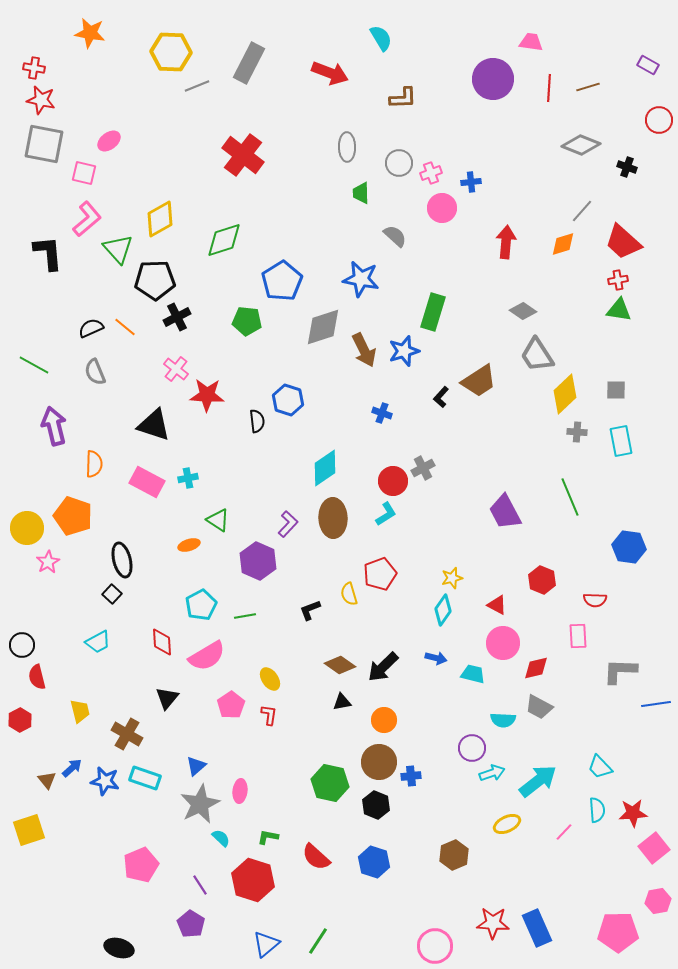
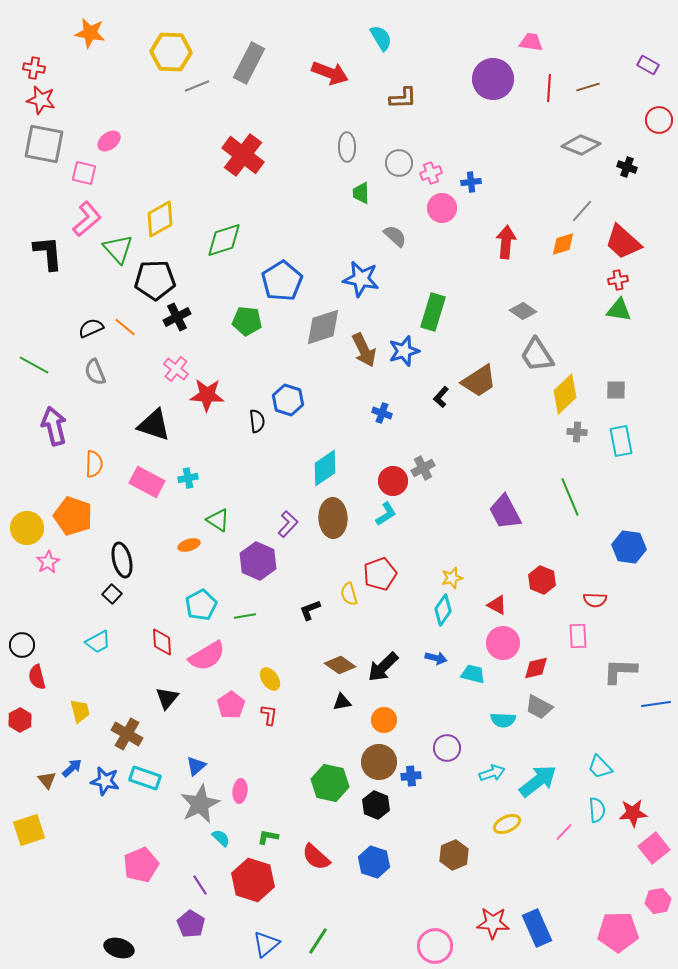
purple circle at (472, 748): moved 25 px left
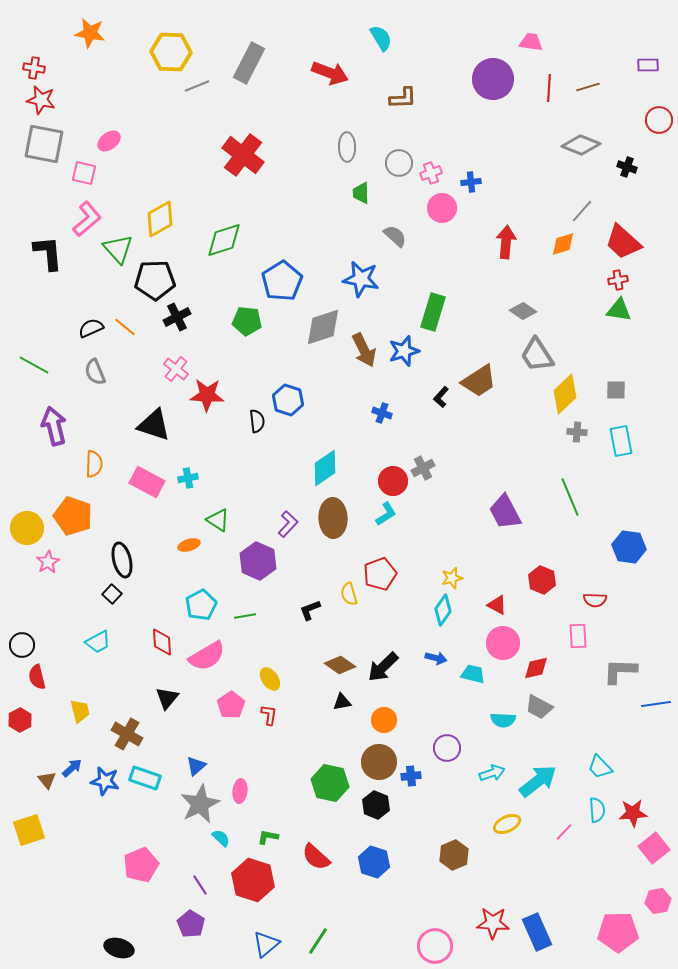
purple rectangle at (648, 65): rotated 30 degrees counterclockwise
blue rectangle at (537, 928): moved 4 px down
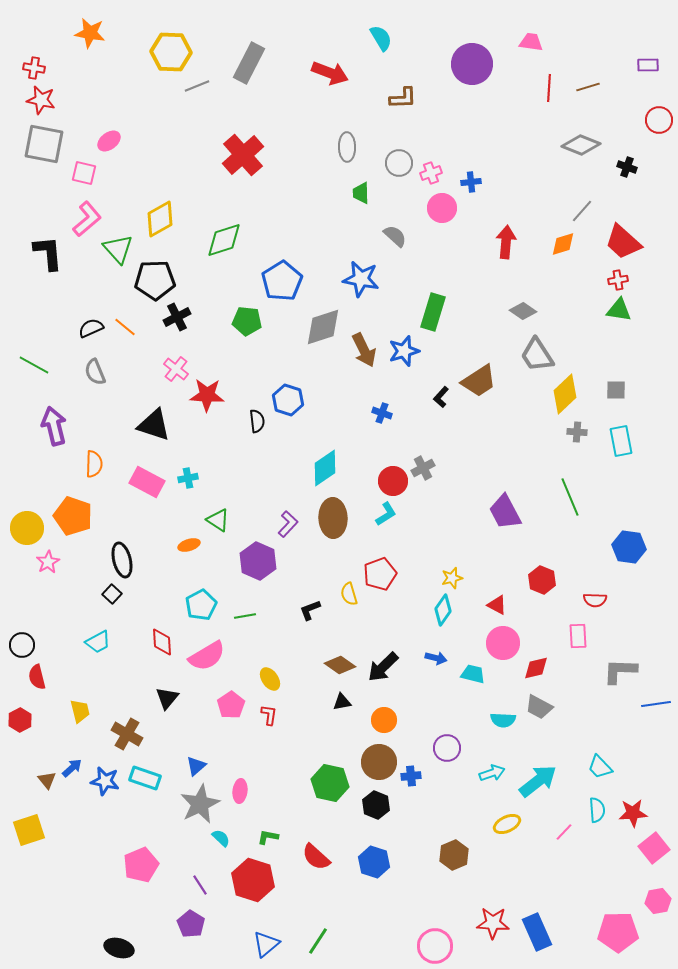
purple circle at (493, 79): moved 21 px left, 15 px up
red cross at (243, 155): rotated 12 degrees clockwise
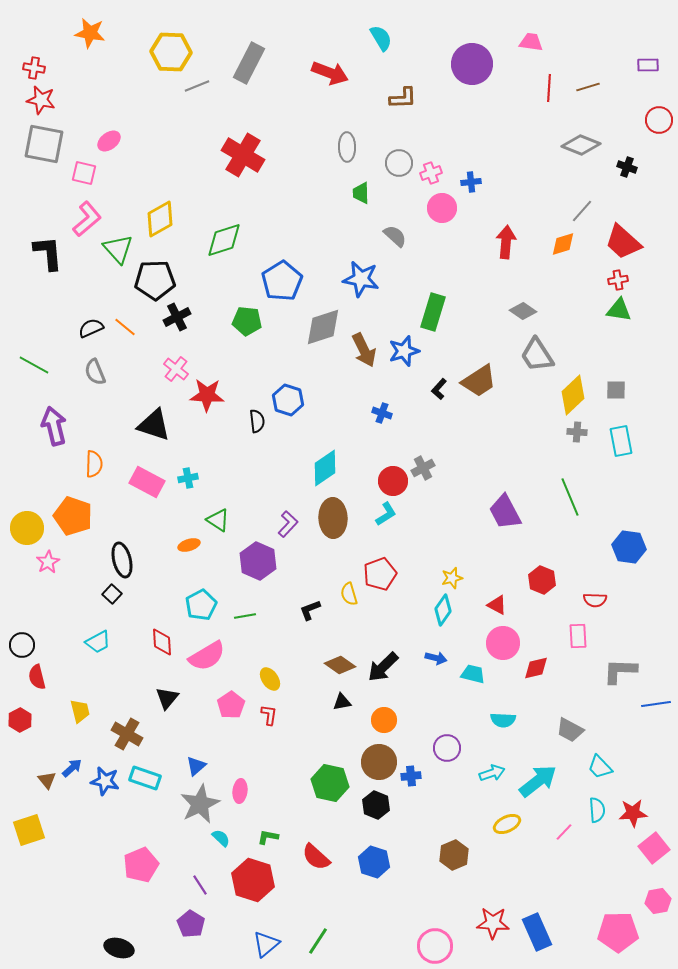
red cross at (243, 155): rotated 18 degrees counterclockwise
yellow diamond at (565, 394): moved 8 px right, 1 px down
black L-shape at (441, 397): moved 2 px left, 8 px up
gray trapezoid at (539, 707): moved 31 px right, 23 px down
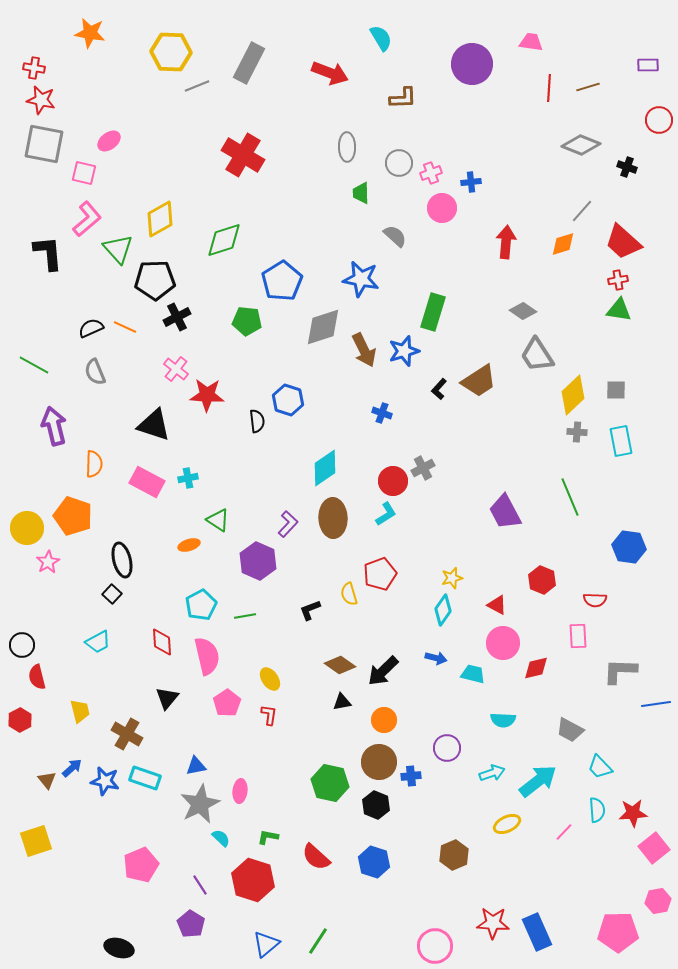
orange line at (125, 327): rotated 15 degrees counterclockwise
pink semicircle at (207, 656): rotated 72 degrees counterclockwise
black arrow at (383, 667): moved 4 px down
pink pentagon at (231, 705): moved 4 px left, 2 px up
blue triangle at (196, 766): rotated 30 degrees clockwise
yellow square at (29, 830): moved 7 px right, 11 px down
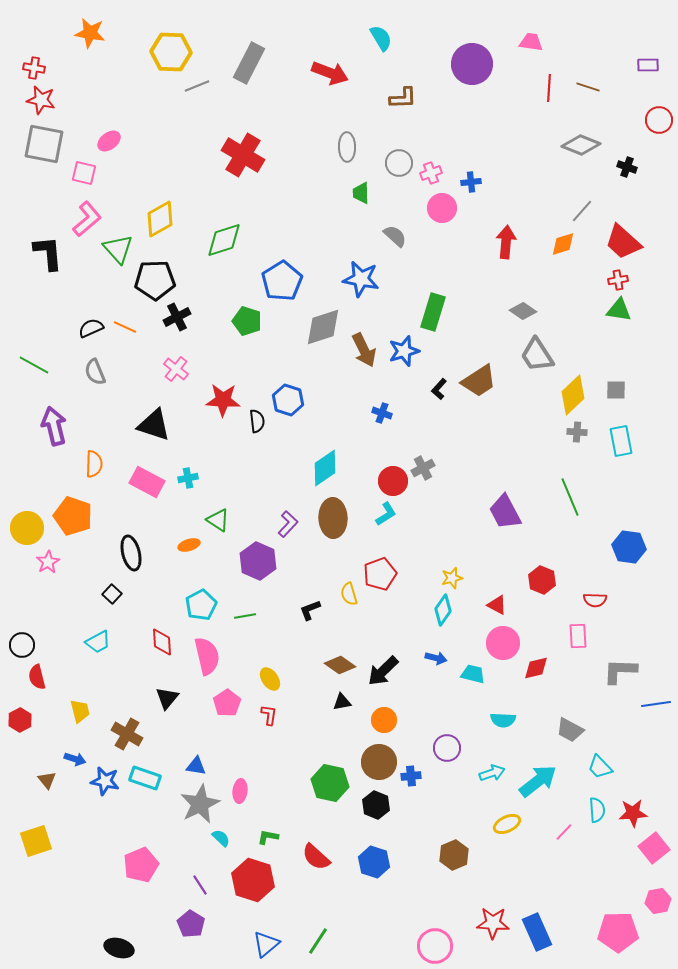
brown line at (588, 87): rotated 35 degrees clockwise
green pentagon at (247, 321): rotated 12 degrees clockwise
red star at (207, 395): moved 16 px right, 5 px down
black ellipse at (122, 560): moved 9 px right, 7 px up
blue triangle at (196, 766): rotated 20 degrees clockwise
blue arrow at (72, 768): moved 3 px right, 9 px up; rotated 60 degrees clockwise
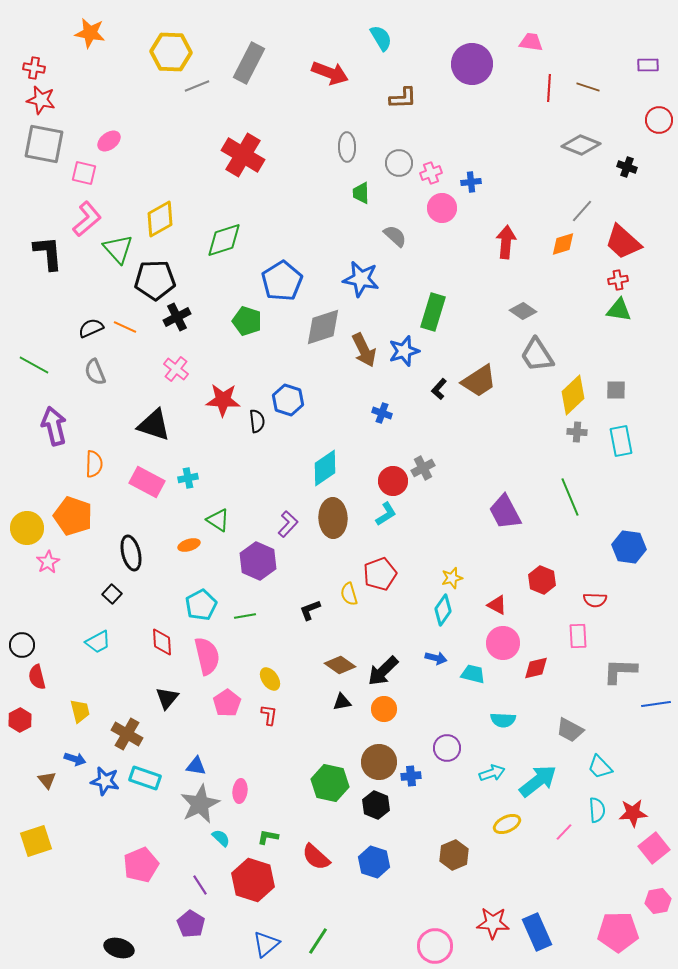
orange circle at (384, 720): moved 11 px up
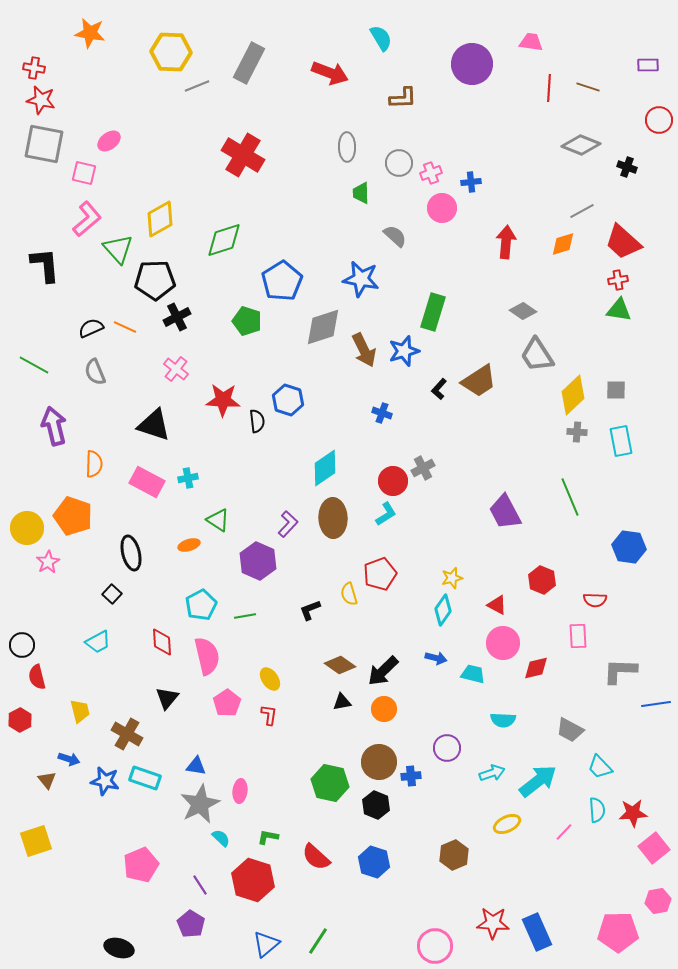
gray line at (582, 211): rotated 20 degrees clockwise
black L-shape at (48, 253): moved 3 px left, 12 px down
blue arrow at (75, 759): moved 6 px left
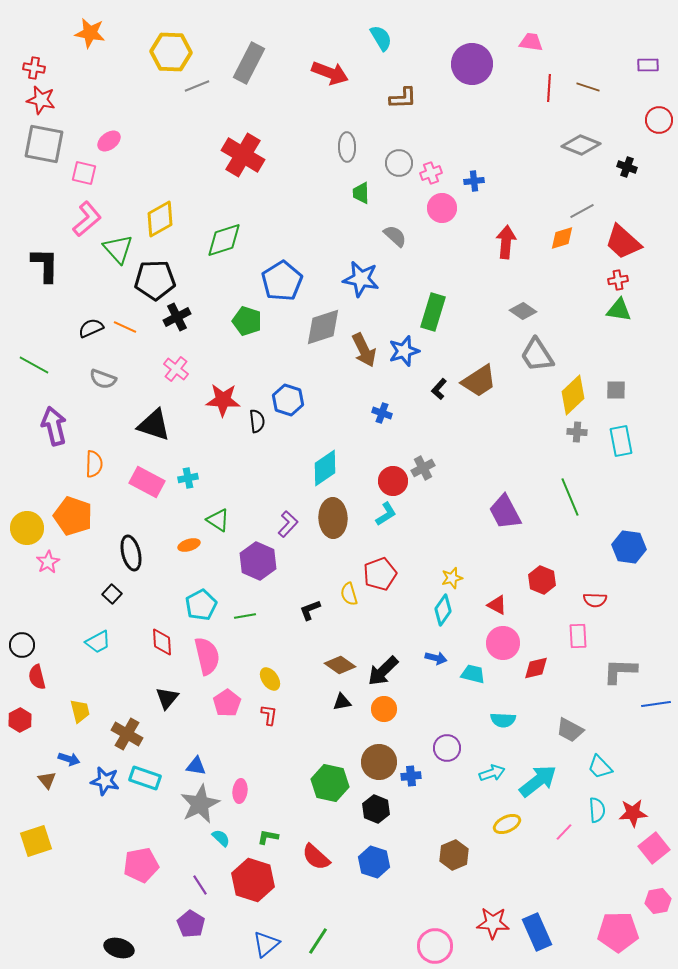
blue cross at (471, 182): moved 3 px right, 1 px up
orange diamond at (563, 244): moved 1 px left, 6 px up
black L-shape at (45, 265): rotated 6 degrees clockwise
gray semicircle at (95, 372): moved 8 px right, 7 px down; rotated 48 degrees counterclockwise
black hexagon at (376, 805): moved 4 px down
pink pentagon at (141, 865): rotated 12 degrees clockwise
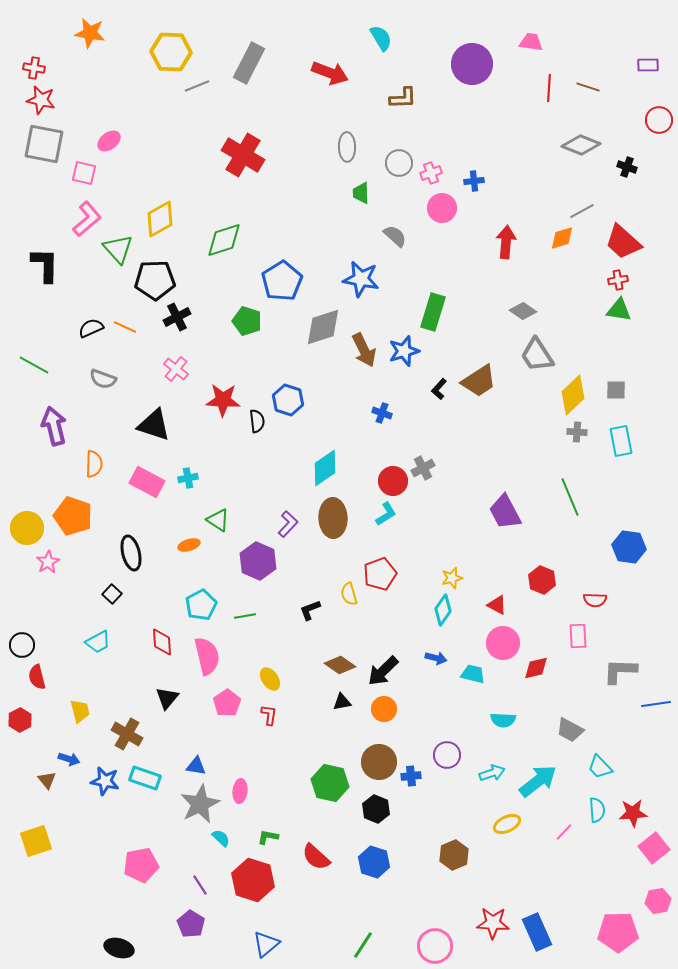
purple circle at (447, 748): moved 7 px down
green line at (318, 941): moved 45 px right, 4 px down
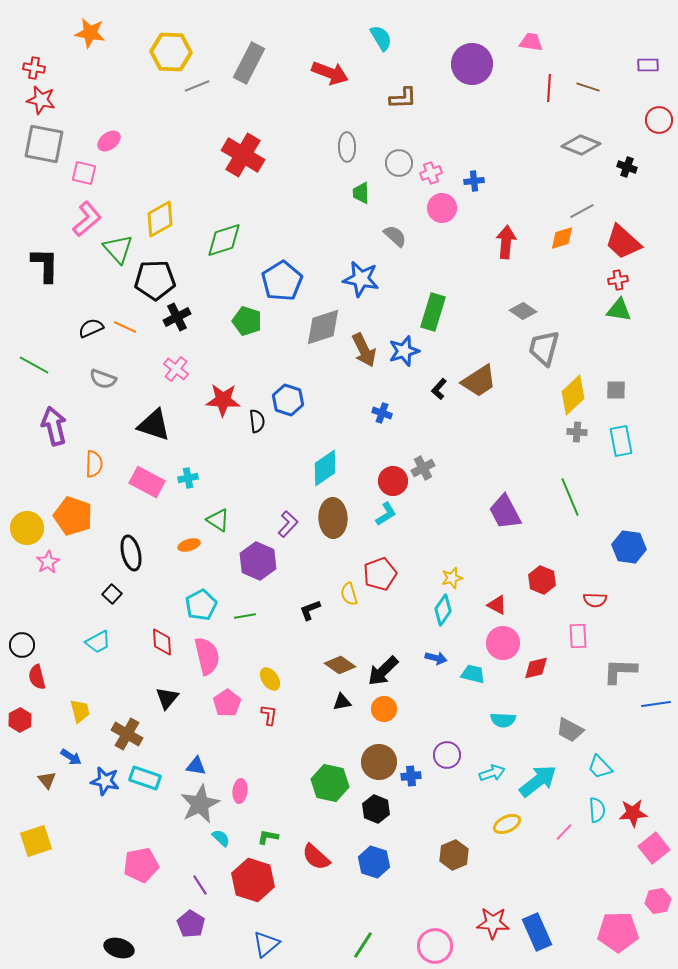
gray trapezoid at (537, 355): moved 7 px right, 7 px up; rotated 48 degrees clockwise
blue arrow at (69, 759): moved 2 px right, 2 px up; rotated 15 degrees clockwise
